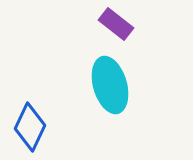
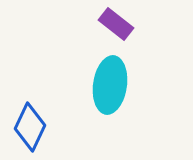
cyan ellipse: rotated 24 degrees clockwise
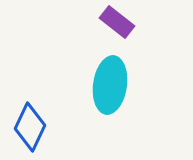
purple rectangle: moved 1 px right, 2 px up
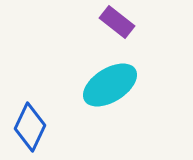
cyan ellipse: rotated 50 degrees clockwise
